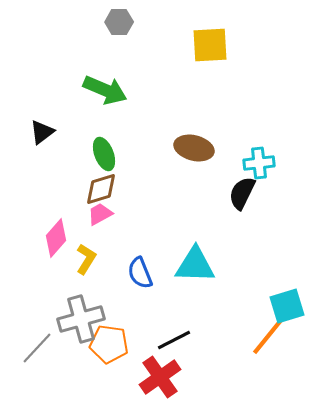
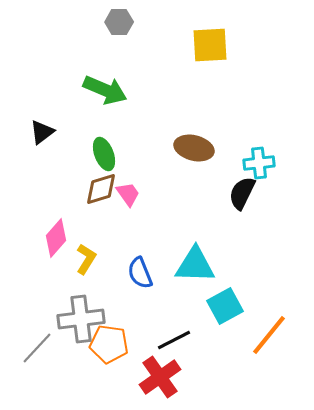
pink trapezoid: moved 28 px right, 20 px up; rotated 84 degrees clockwise
cyan square: moved 62 px left; rotated 12 degrees counterclockwise
gray cross: rotated 9 degrees clockwise
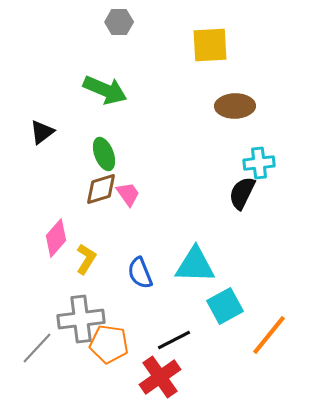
brown ellipse: moved 41 px right, 42 px up; rotated 15 degrees counterclockwise
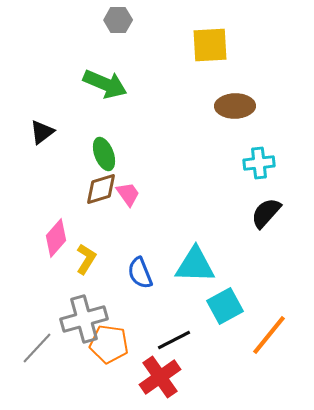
gray hexagon: moved 1 px left, 2 px up
green arrow: moved 6 px up
black semicircle: moved 24 px right, 20 px down; rotated 16 degrees clockwise
gray cross: moved 3 px right; rotated 9 degrees counterclockwise
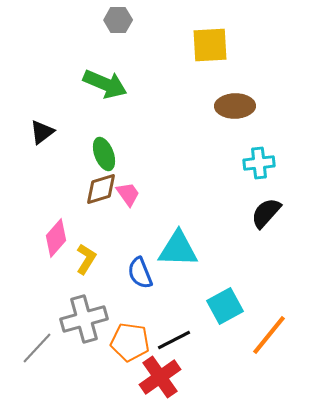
cyan triangle: moved 17 px left, 16 px up
orange pentagon: moved 21 px right, 2 px up
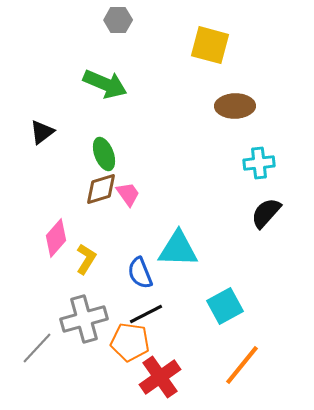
yellow square: rotated 18 degrees clockwise
orange line: moved 27 px left, 30 px down
black line: moved 28 px left, 26 px up
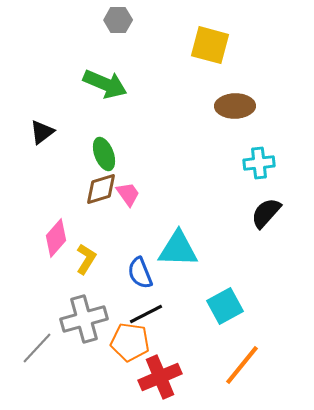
red cross: rotated 12 degrees clockwise
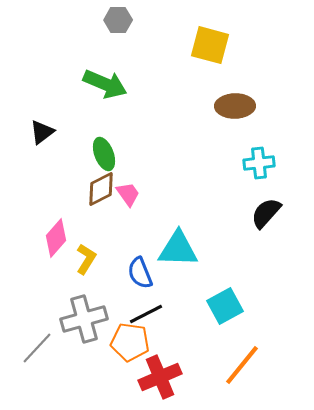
brown diamond: rotated 9 degrees counterclockwise
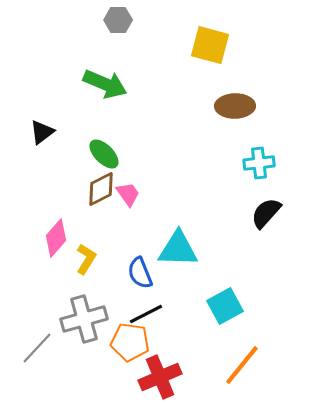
green ellipse: rotated 24 degrees counterclockwise
